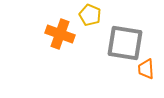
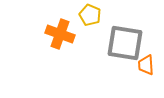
orange trapezoid: moved 4 px up
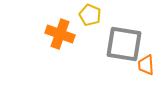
gray square: moved 1 px left, 1 px down
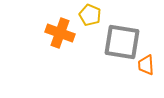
orange cross: moved 1 px up
gray square: moved 2 px left, 2 px up
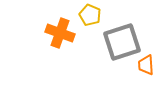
gray square: rotated 27 degrees counterclockwise
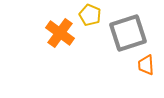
orange cross: rotated 16 degrees clockwise
gray square: moved 6 px right, 9 px up
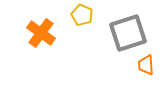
yellow pentagon: moved 8 px left
orange cross: moved 19 px left
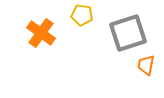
yellow pentagon: rotated 15 degrees counterclockwise
orange trapezoid: rotated 15 degrees clockwise
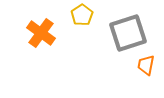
yellow pentagon: rotated 30 degrees clockwise
